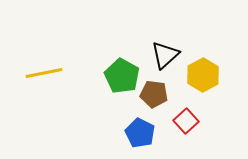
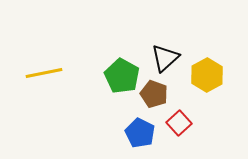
black triangle: moved 3 px down
yellow hexagon: moved 4 px right
brown pentagon: rotated 12 degrees clockwise
red square: moved 7 px left, 2 px down
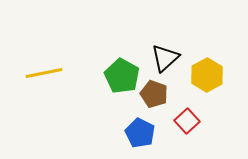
red square: moved 8 px right, 2 px up
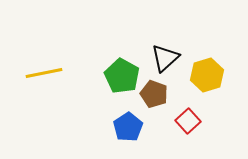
yellow hexagon: rotated 12 degrees clockwise
red square: moved 1 px right
blue pentagon: moved 12 px left, 6 px up; rotated 12 degrees clockwise
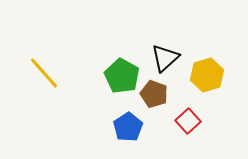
yellow line: rotated 60 degrees clockwise
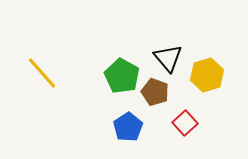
black triangle: moved 3 px right; rotated 28 degrees counterclockwise
yellow line: moved 2 px left
brown pentagon: moved 1 px right, 2 px up
red square: moved 3 px left, 2 px down
